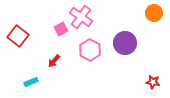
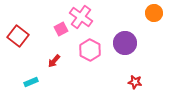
red star: moved 18 px left
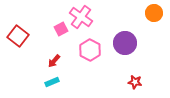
cyan rectangle: moved 21 px right
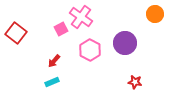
orange circle: moved 1 px right, 1 px down
red square: moved 2 px left, 3 px up
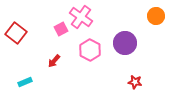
orange circle: moved 1 px right, 2 px down
cyan rectangle: moved 27 px left
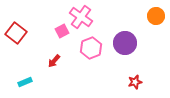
pink square: moved 1 px right, 2 px down
pink hexagon: moved 1 px right, 2 px up; rotated 10 degrees clockwise
red star: rotated 24 degrees counterclockwise
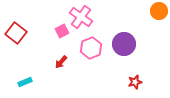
orange circle: moved 3 px right, 5 px up
purple circle: moved 1 px left, 1 px down
red arrow: moved 7 px right, 1 px down
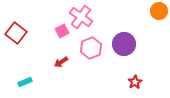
red arrow: rotated 16 degrees clockwise
red star: rotated 16 degrees counterclockwise
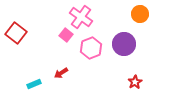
orange circle: moved 19 px left, 3 px down
pink square: moved 4 px right, 4 px down; rotated 24 degrees counterclockwise
red arrow: moved 11 px down
cyan rectangle: moved 9 px right, 2 px down
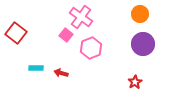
purple circle: moved 19 px right
red arrow: rotated 48 degrees clockwise
cyan rectangle: moved 2 px right, 16 px up; rotated 24 degrees clockwise
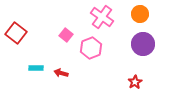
pink cross: moved 21 px right
